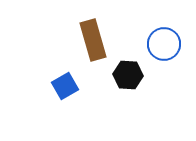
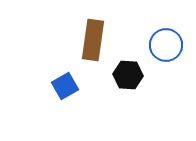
brown rectangle: rotated 24 degrees clockwise
blue circle: moved 2 px right, 1 px down
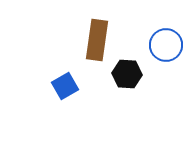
brown rectangle: moved 4 px right
black hexagon: moved 1 px left, 1 px up
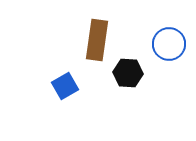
blue circle: moved 3 px right, 1 px up
black hexagon: moved 1 px right, 1 px up
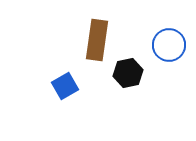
blue circle: moved 1 px down
black hexagon: rotated 16 degrees counterclockwise
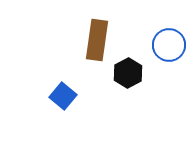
black hexagon: rotated 16 degrees counterclockwise
blue square: moved 2 px left, 10 px down; rotated 20 degrees counterclockwise
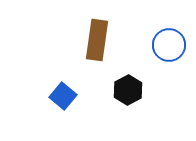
black hexagon: moved 17 px down
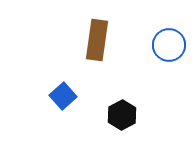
black hexagon: moved 6 px left, 25 px down
blue square: rotated 8 degrees clockwise
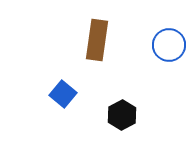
blue square: moved 2 px up; rotated 8 degrees counterclockwise
